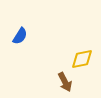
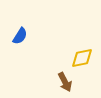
yellow diamond: moved 1 px up
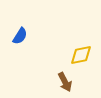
yellow diamond: moved 1 px left, 3 px up
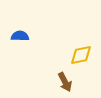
blue semicircle: rotated 120 degrees counterclockwise
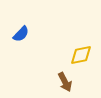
blue semicircle: moved 1 px right, 2 px up; rotated 132 degrees clockwise
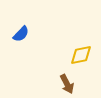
brown arrow: moved 2 px right, 2 px down
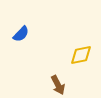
brown arrow: moved 9 px left, 1 px down
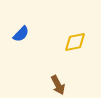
yellow diamond: moved 6 px left, 13 px up
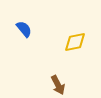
blue semicircle: moved 3 px right, 5 px up; rotated 84 degrees counterclockwise
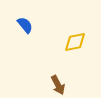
blue semicircle: moved 1 px right, 4 px up
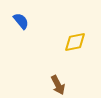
blue semicircle: moved 4 px left, 4 px up
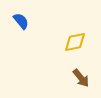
brown arrow: moved 23 px right, 7 px up; rotated 12 degrees counterclockwise
